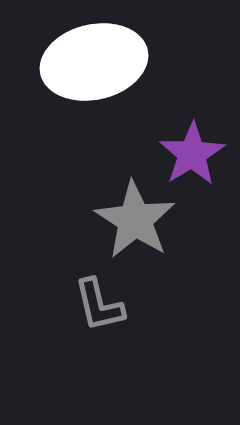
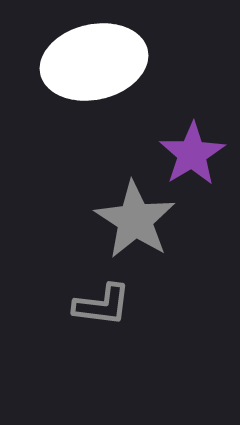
gray L-shape: moved 3 px right; rotated 70 degrees counterclockwise
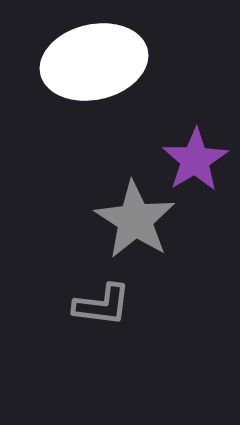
purple star: moved 3 px right, 6 px down
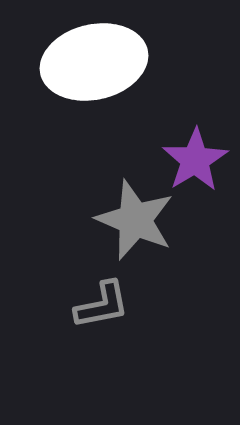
gray star: rotated 10 degrees counterclockwise
gray L-shape: rotated 18 degrees counterclockwise
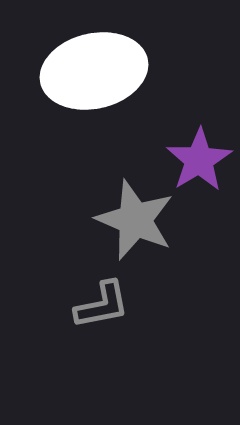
white ellipse: moved 9 px down
purple star: moved 4 px right
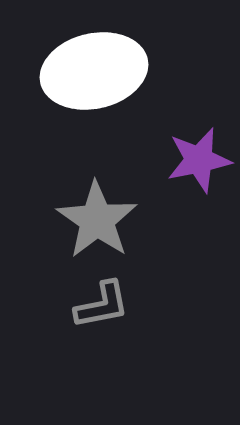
purple star: rotated 20 degrees clockwise
gray star: moved 38 px left; rotated 12 degrees clockwise
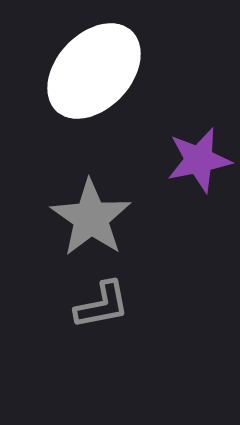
white ellipse: rotated 34 degrees counterclockwise
gray star: moved 6 px left, 2 px up
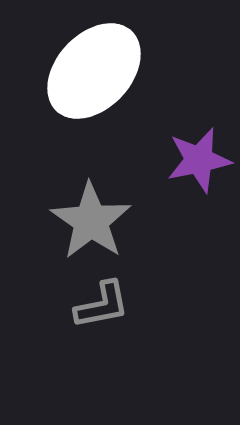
gray star: moved 3 px down
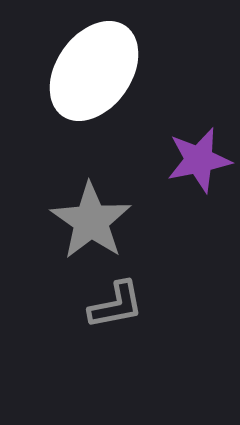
white ellipse: rotated 8 degrees counterclockwise
gray L-shape: moved 14 px right
